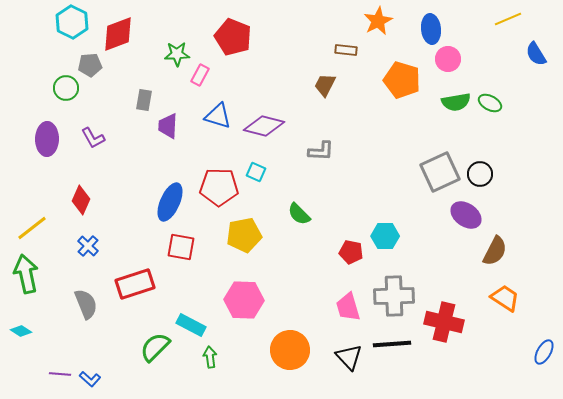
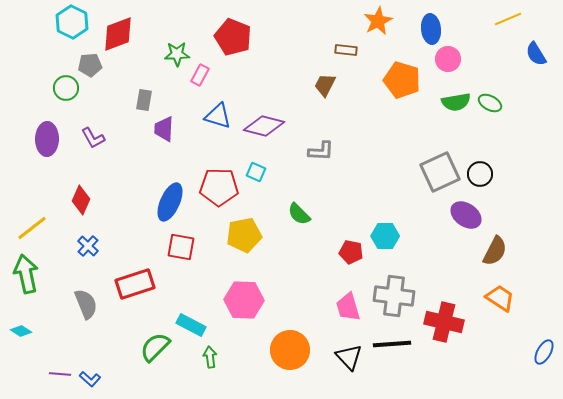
purple trapezoid at (168, 126): moved 4 px left, 3 px down
gray cross at (394, 296): rotated 9 degrees clockwise
orange trapezoid at (505, 298): moved 5 px left
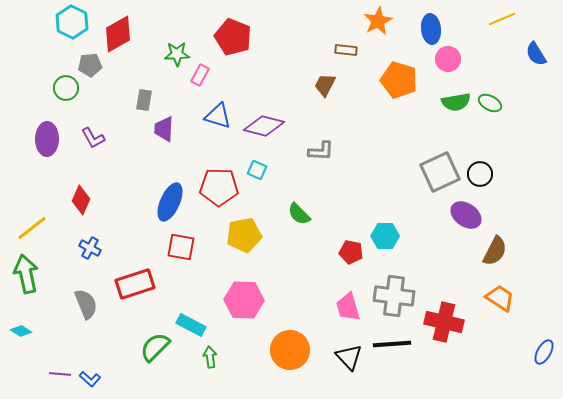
yellow line at (508, 19): moved 6 px left
red diamond at (118, 34): rotated 9 degrees counterclockwise
orange pentagon at (402, 80): moved 3 px left
cyan square at (256, 172): moved 1 px right, 2 px up
blue cross at (88, 246): moved 2 px right, 2 px down; rotated 15 degrees counterclockwise
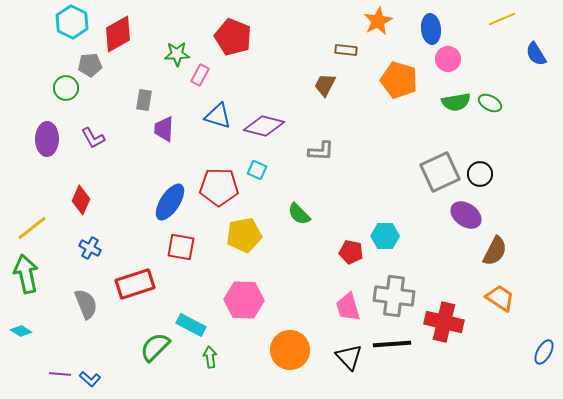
blue ellipse at (170, 202): rotated 9 degrees clockwise
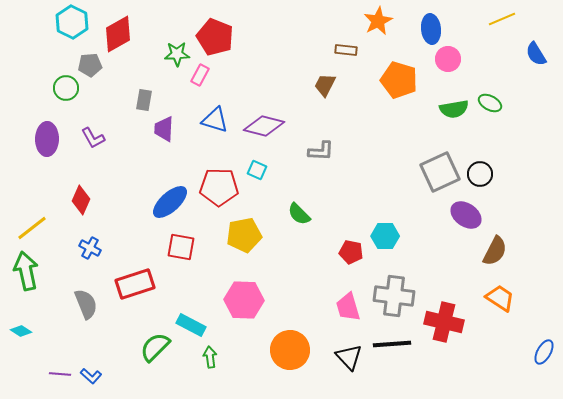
red pentagon at (233, 37): moved 18 px left
green semicircle at (456, 102): moved 2 px left, 7 px down
blue triangle at (218, 116): moved 3 px left, 4 px down
blue ellipse at (170, 202): rotated 15 degrees clockwise
green arrow at (26, 274): moved 3 px up
blue L-shape at (90, 379): moved 1 px right, 3 px up
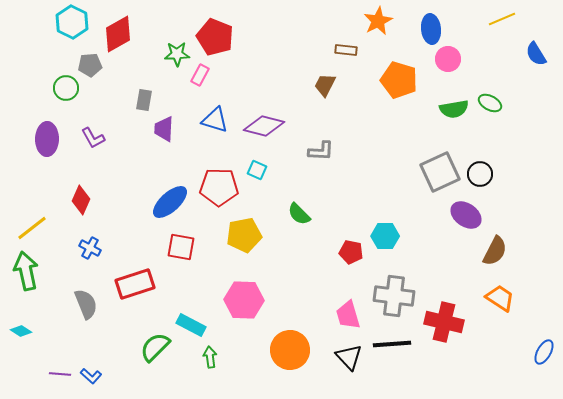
pink trapezoid at (348, 307): moved 8 px down
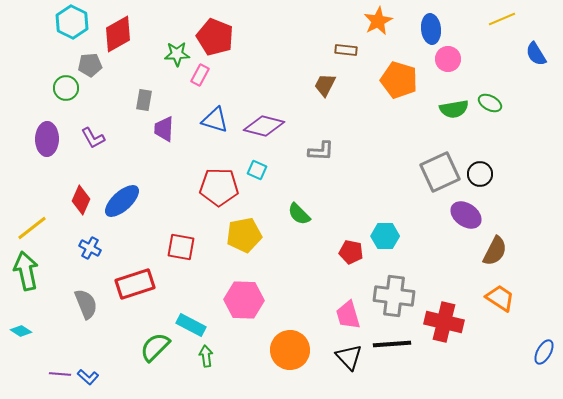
blue ellipse at (170, 202): moved 48 px left, 1 px up
green arrow at (210, 357): moved 4 px left, 1 px up
blue L-shape at (91, 376): moved 3 px left, 1 px down
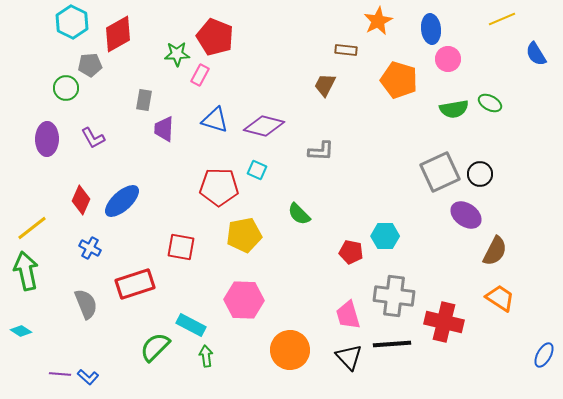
blue ellipse at (544, 352): moved 3 px down
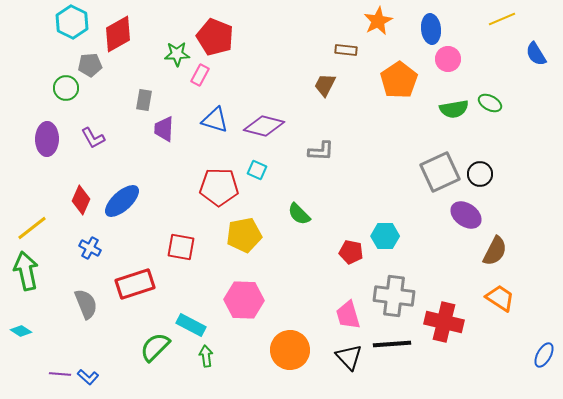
orange pentagon at (399, 80): rotated 21 degrees clockwise
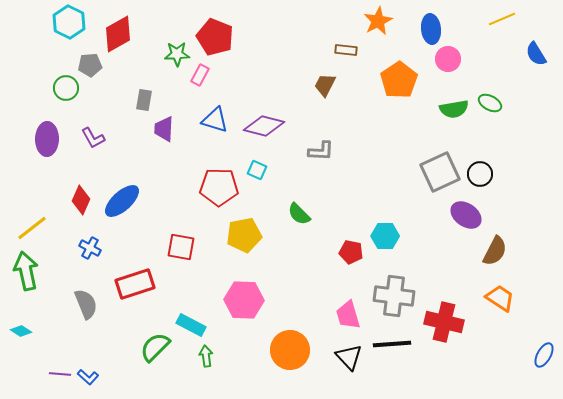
cyan hexagon at (72, 22): moved 3 px left
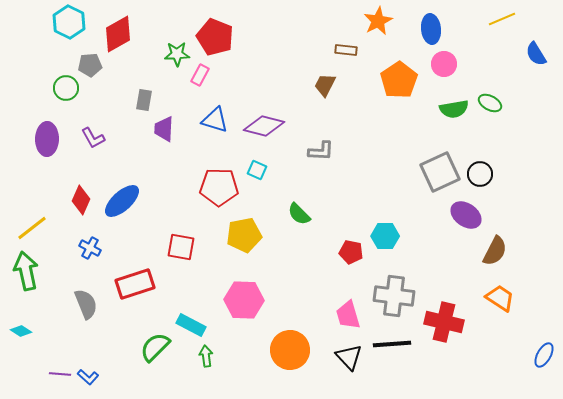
pink circle at (448, 59): moved 4 px left, 5 px down
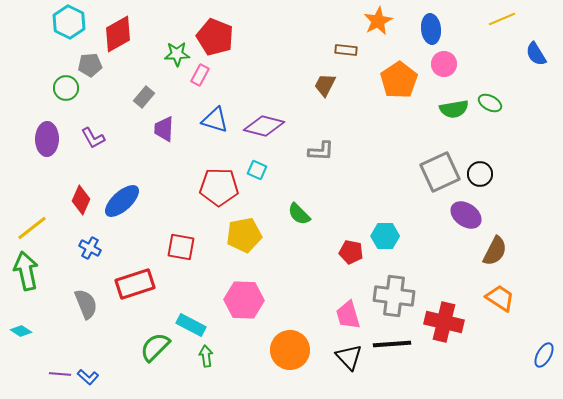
gray rectangle at (144, 100): moved 3 px up; rotated 30 degrees clockwise
